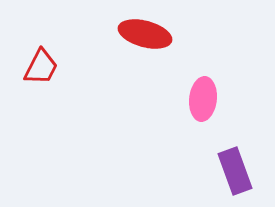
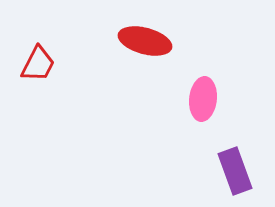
red ellipse: moved 7 px down
red trapezoid: moved 3 px left, 3 px up
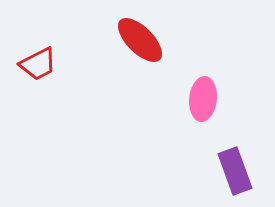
red ellipse: moved 5 px left, 1 px up; rotated 30 degrees clockwise
red trapezoid: rotated 36 degrees clockwise
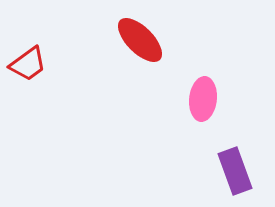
red trapezoid: moved 10 px left; rotated 9 degrees counterclockwise
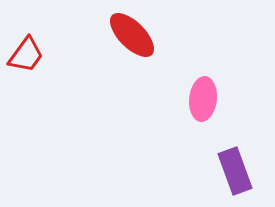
red ellipse: moved 8 px left, 5 px up
red trapezoid: moved 2 px left, 9 px up; rotated 18 degrees counterclockwise
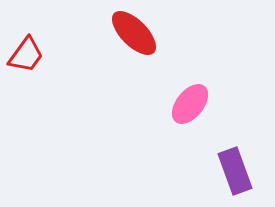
red ellipse: moved 2 px right, 2 px up
pink ellipse: moved 13 px left, 5 px down; rotated 33 degrees clockwise
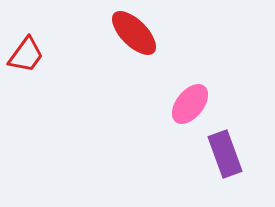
purple rectangle: moved 10 px left, 17 px up
